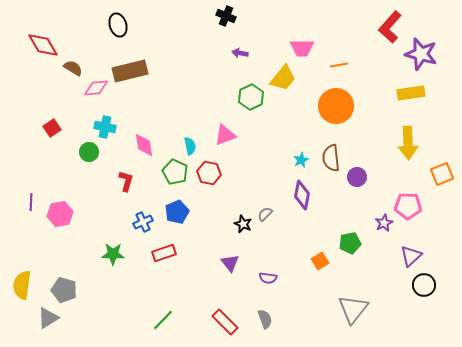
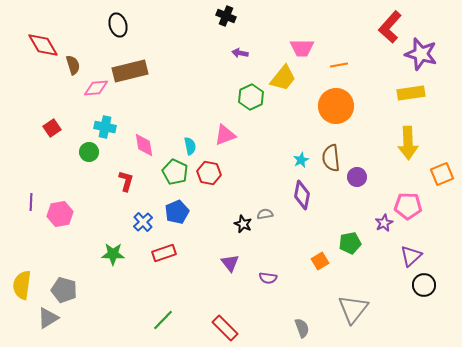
brown semicircle at (73, 68): moved 3 px up; rotated 42 degrees clockwise
gray semicircle at (265, 214): rotated 35 degrees clockwise
blue cross at (143, 222): rotated 18 degrees counterclockwise
gray semicircle at (265, 319): moved 37 px right, 9 px down
red rectangle at (225, 322): moved 6 px down
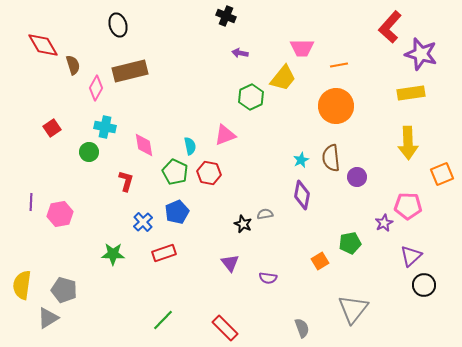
pink diamond at (96, 88): rotated 55 degrees counterclockwise
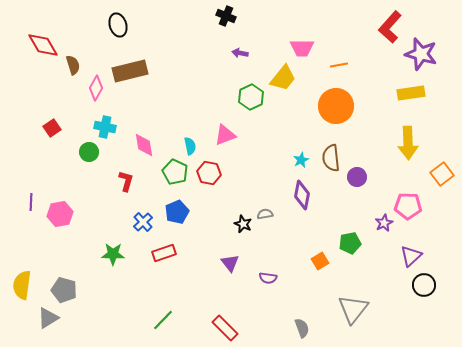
orange square at (442, 174): rotated 15 degrees counterclockwise
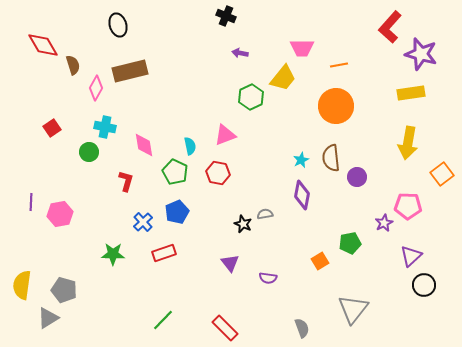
yellow arrow at (408, 143): rotated 12 degrees clockwise
red hexagon at (209, 173): moved 9 px right
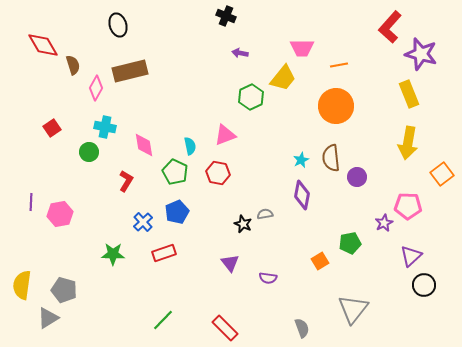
yellow rectangle at (411, 93): moved 2 px left, 1 px down; rotated 76 degrees clockwise
red L-shape at (126, 181): rotated 15 degrees clockwise
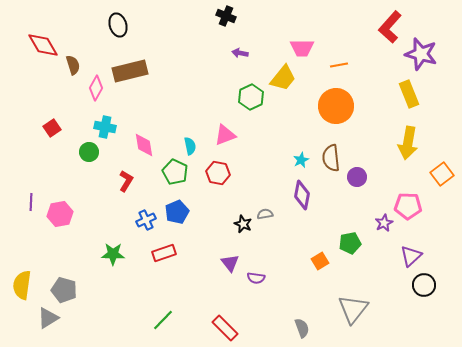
blue cross at (143, 222): moved 3 px right, 2 px up; rotated 18 degrees clockwise
purple semicircle at (268, 278): moved 12 px left
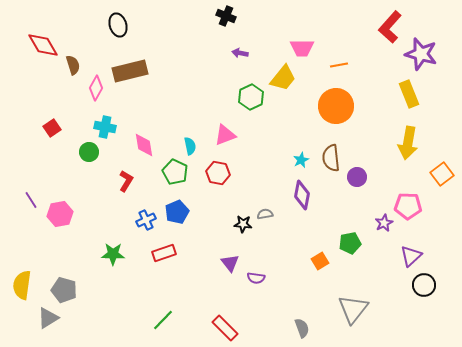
purple line at (31, 202): moved 2 px up; rotated 36 degrees counterclockwise
black star at (243, 224): rotated 18 degrees counterclockwise
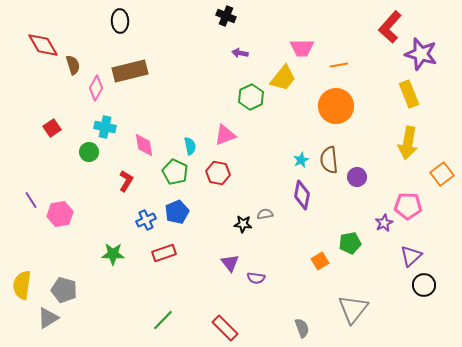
black ellipse at (118, 25): moved 2 px right, 4 px up; rotated 15 degrees clockwise
brown semicircle at (331, 158): moved 2 px left, 2 px down
